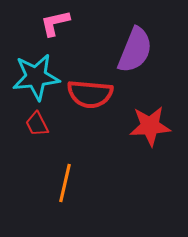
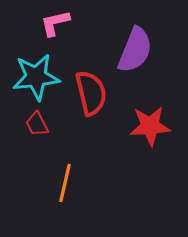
red semicircle: moved 1 px right, 1 px up; rotated 108 degrees counterclockwise
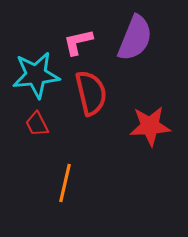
pink L-shape: moved 23 px right, 19 px down
purple semicircle: moved 12 px up
cyan star: moved 2 px up
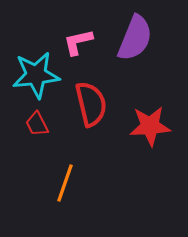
red semicircle: moved 11 px down
orange line: rotated 6 degrees clockwise
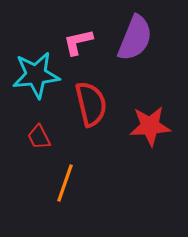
red trapezoid: moved 2 px right, 13 px down
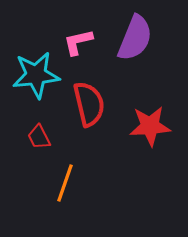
red semicircle: moved 2 px left
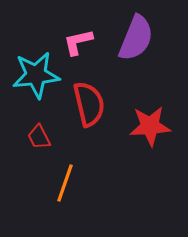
purple semicircle: moved 1 px right
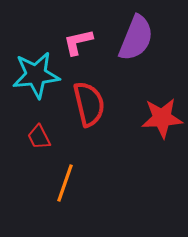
red star: moved 12 px right, 8 px up
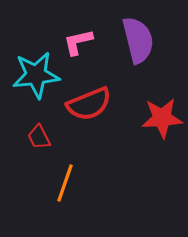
purple semicircle: moved 2 px right, 2 px down; rotated 36 degrees counterclockwise
red semicircle: rotated 81 degrees clockwise
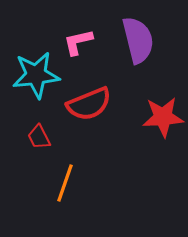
red star: moved 1 px right, 1 px up
